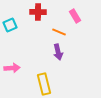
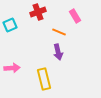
red cross: rotated 21 degrees counterclockwise
yellow rectangle: moved 5 px up
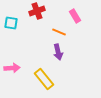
red cross: moved 1 px left, 1 px up
cyan square: moved 1 px right, 2 px up; rotated 32 degrees clockwise
yellow rectangle: rotated 25 degrees counterclockwise
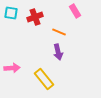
red cross: moved 2 px left, 6 px down
pink rectangle: moved 5 px up
cyan square: moved 10 px up
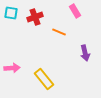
purple arrow: moved 27 px right, 1 px down
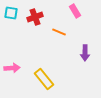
purple arrow: rotated 14 degrees clockwise
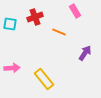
cyan square: moved 1 px left, 11 px down
purple arrow: rotated 147 degrees counterclockwise
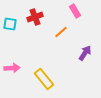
orange line: moved 2 px right; rotated 64 degrees counterclockwise
